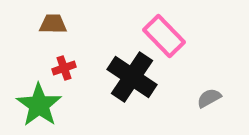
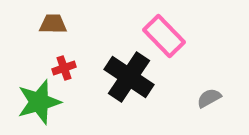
black cross: moved 3 px left
green star: moved 3 px up; rotated 21 degrees clockwise
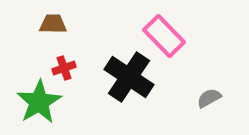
green star: rotated 15 degrees counterclockwise
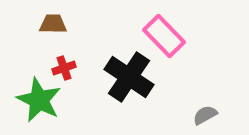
gray semicircle: moved 4 px left, 17 px down
green star: moved 2 px up; rotated 15 degrees counterclockwise
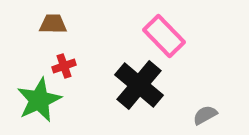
red cross: moved 2 px up
black cross: moved 10 px right, 8 px down; rotated 6 degrees clockwise
green star: rotated 21 degrees clockwise
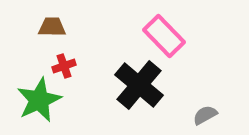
brown trapezoid: moved 1 px left, 3 px down
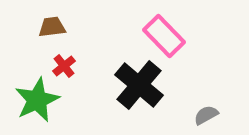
brown trapezoid: rotated 8 degrees counterclockwise
red cross: rotated 20 degrees counterclockwise
green star: moved 2 px left
gray semicircle: moved 1 px right
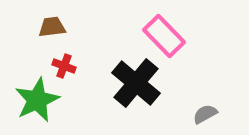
red cross: rotated 30 degrees counterclockwise
black cross: moved 3 px left, 2 px up
gray semicircle: moved 1 px left, 1 px up
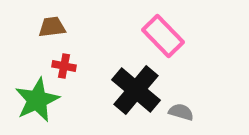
pink rectangle: moved 1 px left
red cross: rotated 10 degrees counterclockwise
black cross: moved 7 px down
gray semicircle: moved 24 px left, 2 px up; rotated 45 degrees clockwise
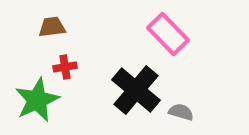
pink rectangle: moved 5 px right, 2 px up
red cross: moved 1 px right, 1 px down; rotated 20 degrees counterclockwise
